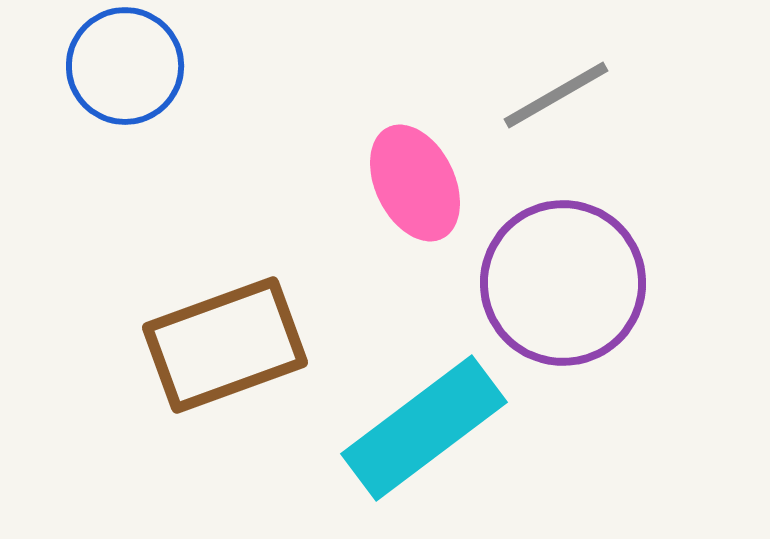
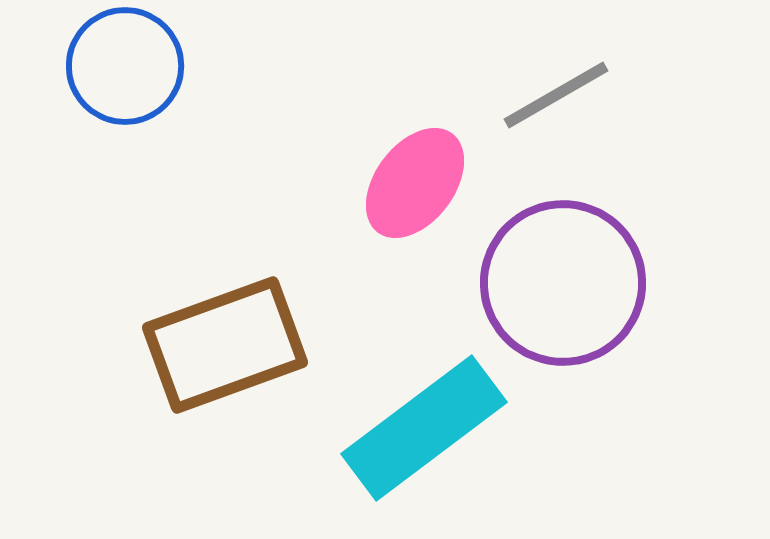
pink ellipse: rotated 63 degrees clockwise
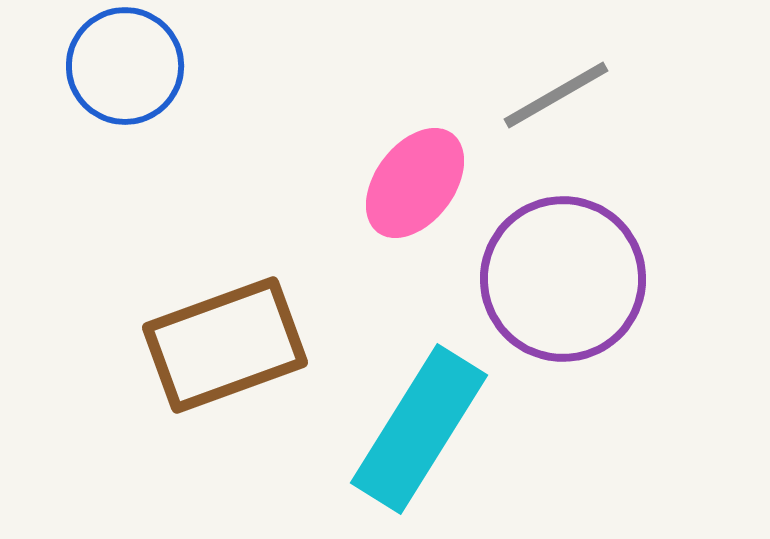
purple circle: moved 4 px up
cyan rectangle: moved 5 px left, 1 px down; rotated 21 degrees counterclockwise
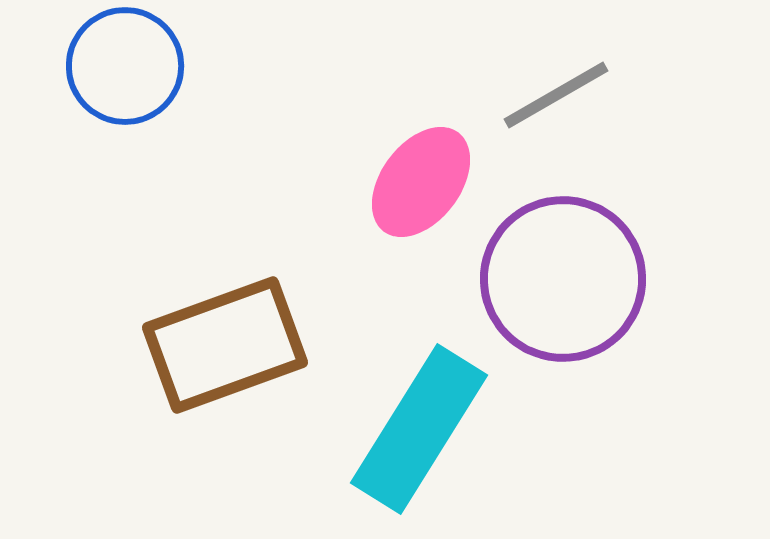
pink ellipse: moved 6 px right, 1 px up
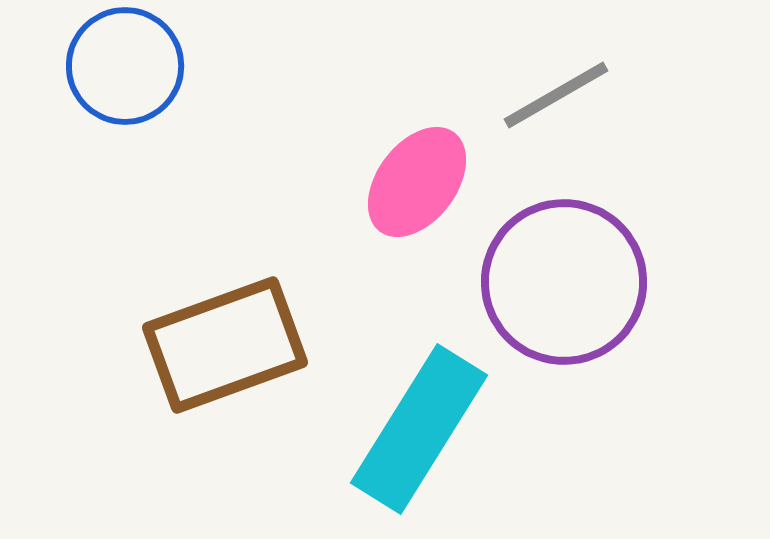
pink ellipse: moved 4 px left
purple circle: moved 1 px right, 3 px down
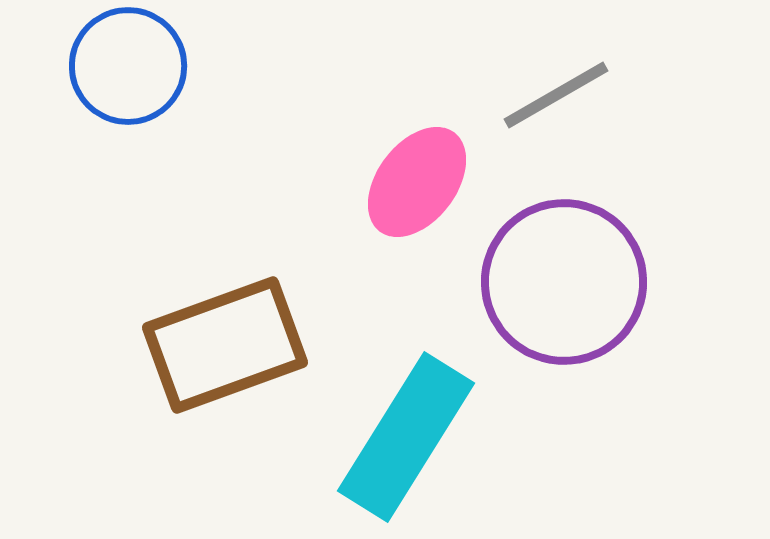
blue circle: moved 3 px right
cyan rectangle: moved 13 px left, 8 px down
